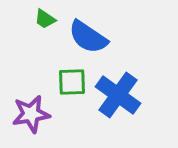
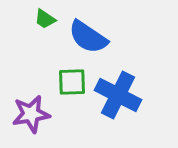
blue cross: rotated 9 degrees counterclockwise
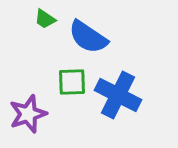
purple star: moved 3 px left; rotated 9 degrees counterclockwise
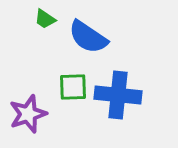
green square: moved 1 px right, 5 px down
blue cross: rotated 21 degrees counterclockwise
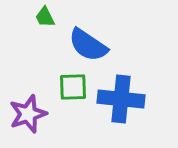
green trapezoid: moved 2 px up; rotated 30 degrees clockwise
blue semicircle: moved 8 px down
blue cross: moved 3 px right, 4 px down
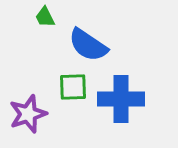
blue cross: rotated 6 degrees counterclockwise
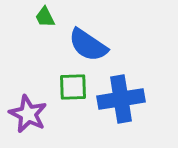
blue cross: rotated 9 degrees counterclockwise
purple star: rotated 27 degrees counterclockwise
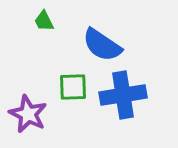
green trapezoid: moved 1 px left, 4 px down
blue semicircle: moved 14 px right
blue cross: moved 2 px right, 4 px up
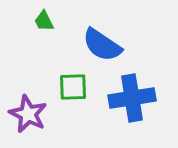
blue cross: moved 9 px right, 3 px down
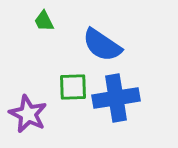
blue cross: moved 16 px left
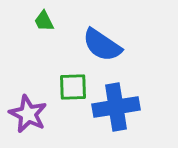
blue cross: moved 9 px down
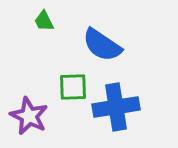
purple star: moved 1 px right, 2 px down
